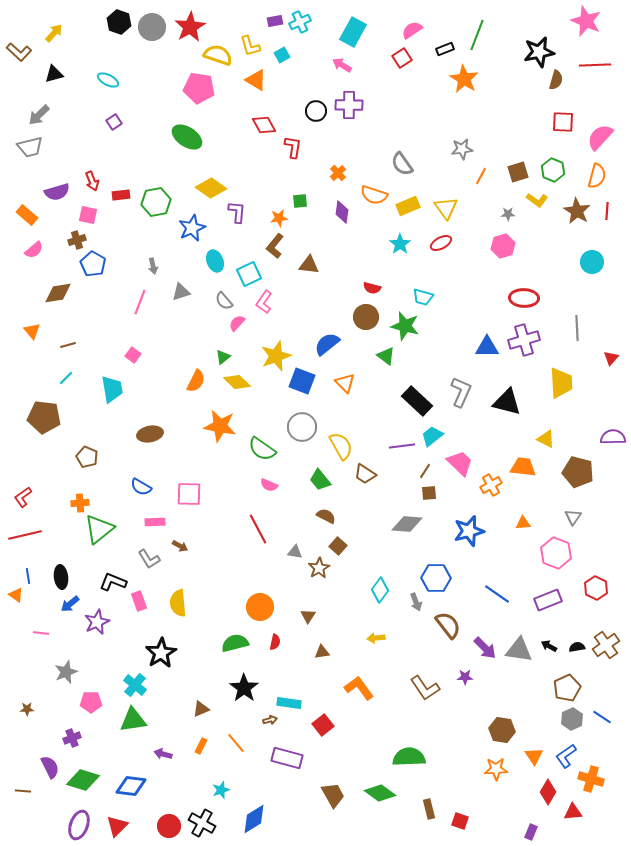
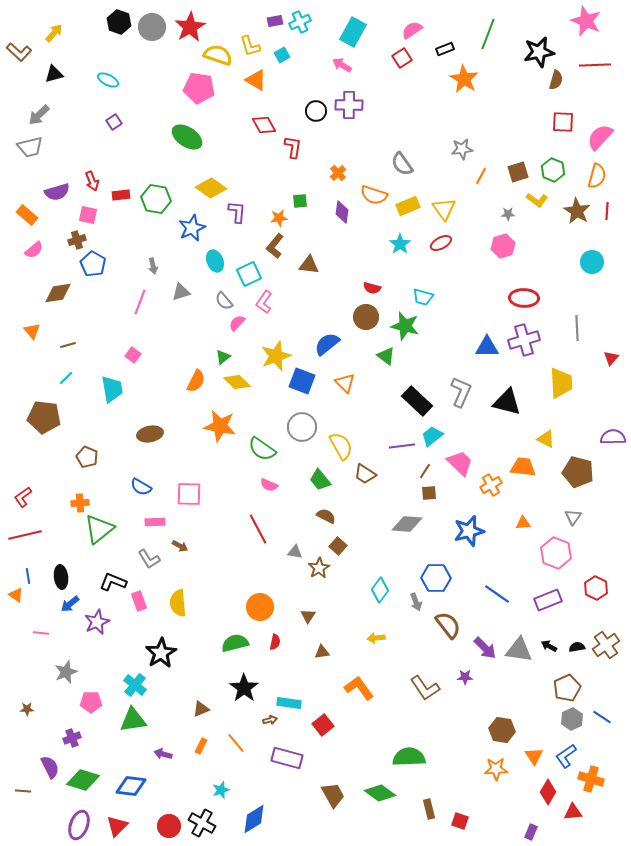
green line at (477, 35): moved 11 px right, 1 px up
green hexagon at (156, 202): moved 3 px up; rotated 20 degrees clockwise
yellow triangle at (446, 208): moved 2 px left, 1 px down
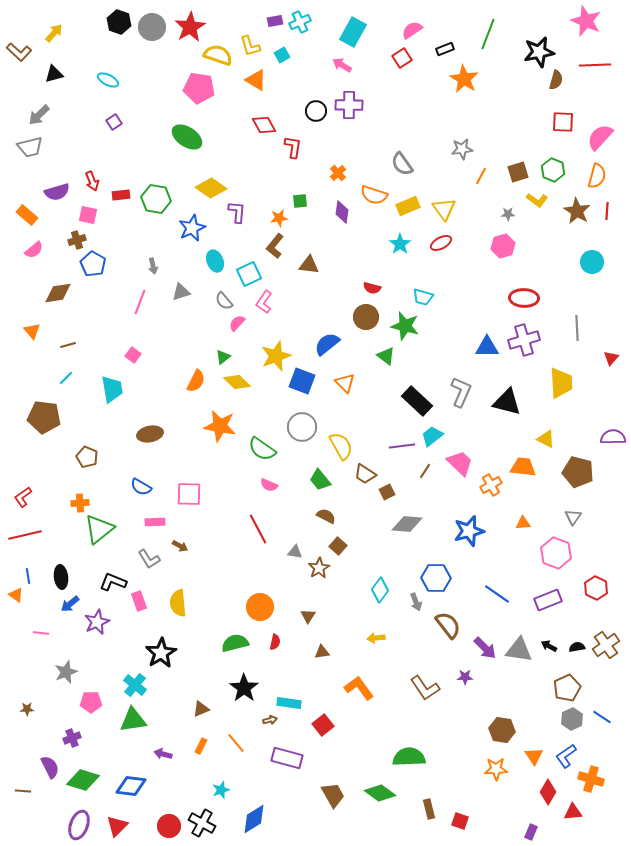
brown square at (429, 493): moved 42 px left, 1 px up; rotated 21 degrees counterclockwise
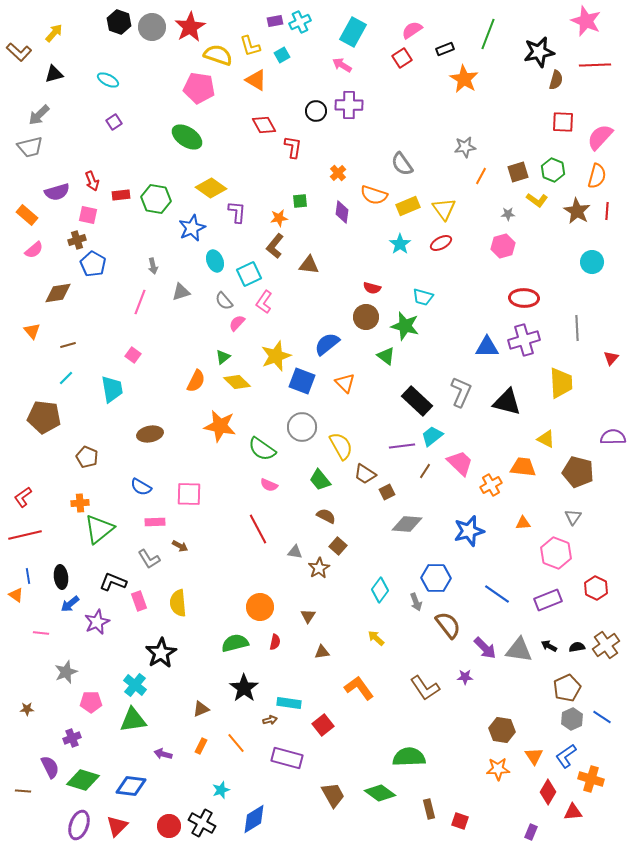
gray star at (462, 149): moved 3 px right, 2 px up
yellow arrow at (376, 638): rotated 48 degrees clockwise
orange star at (496, 769): moved 2 px right
